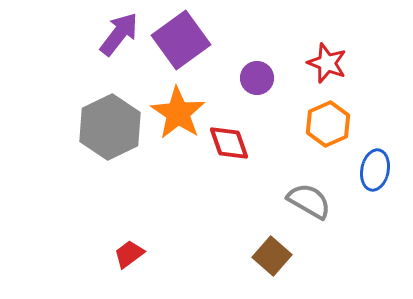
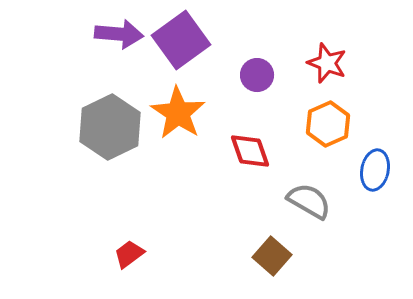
purple arrow: rotated 57 degrees clockwise
purple circle: moved 3 px up
red diamond: moved 21 px right, 8 px down
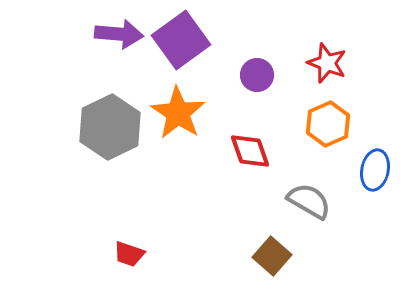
red trapezoid: rotated 124 degrees counterclockwise
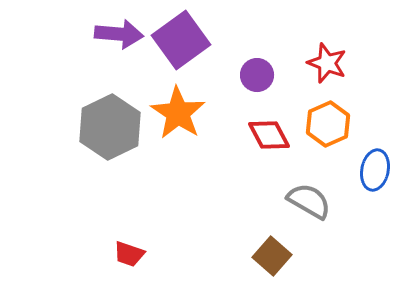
red diamond: moved 19 px right, 16 px up; rotated 9 degrees counterclockwise
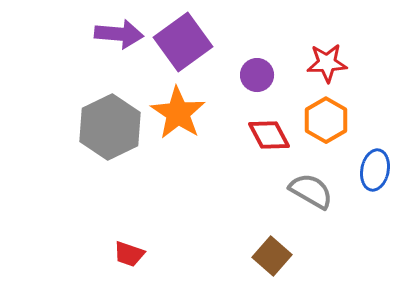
purple square: moved 2 px right, 2 px down
red star: rotated 24 degrees counterclockwise
orange hexagon: moved 2 px left, 4 px up; rotated 6 degrees counterclockwise
gray semicircle: moved 2 px right, 10 px up
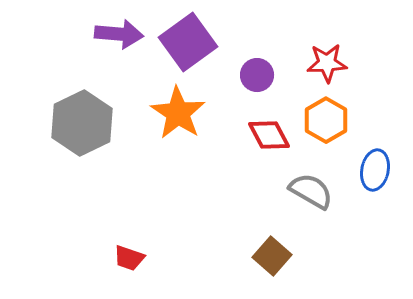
purple square: moved 5 px right
gray hexagon: moved 28 px left, 4 px up
red trapezoid: moved 4 px down
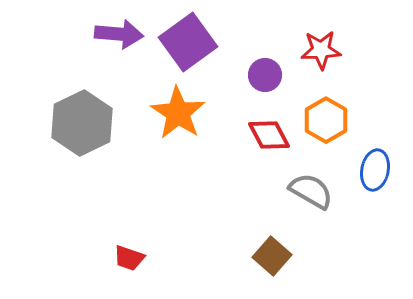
red star: moved 6 px left, 13 px up
purple circle: moved 8 px right
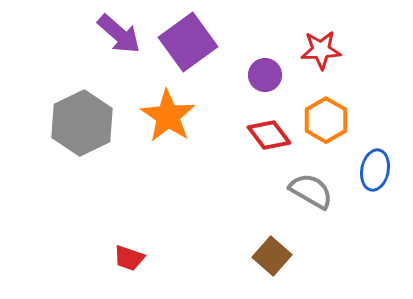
purple arrow: rotated 36 degrees clockwise
orange star: moved 10 px left, 3 px down
red diamond: rotated 9 degrees counterclockwise
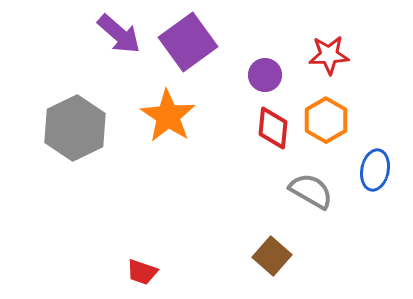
red star: moved 8 px right, 5 px down
gray hexagon: moved 7 px left, 5 px down
red diamond: moved 4 px right, 7 px up; rotated 42 degrees clockwise
red trapezoid: moved 13 px right, 14 px down
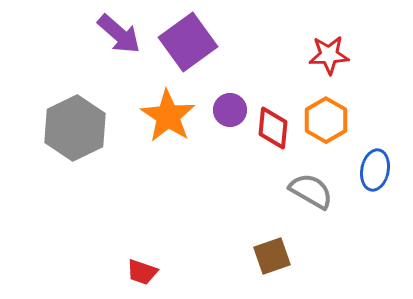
purple circle: moved 35 px left, 35 px down
brown square: rotated 30 degrees clockwise
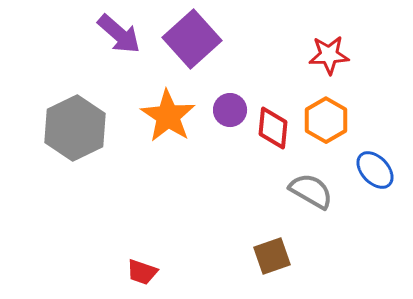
purple square: moved 4 px right, 3 px up; rotated 6 degrees counterclockwise
blue ellipse: rotated 54 degrees counterclockwise
